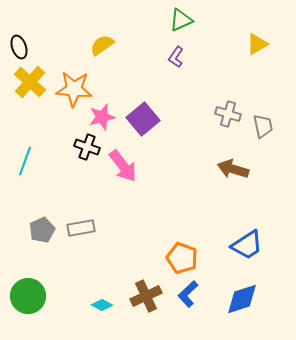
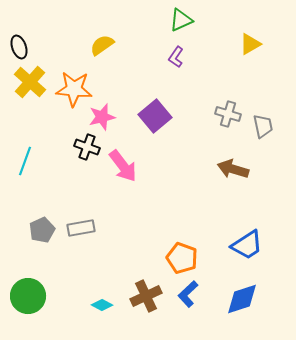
yellow triangle: moved 7 px left
purple square: moved 12 px right, 3 px up
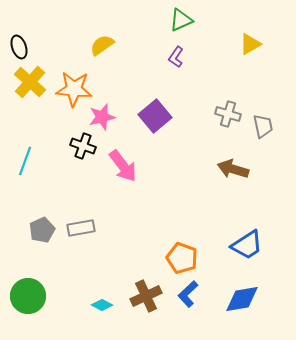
black cross: moved 4 px left, 1 px up
blue diamond: rotated 9 degrees clockwise
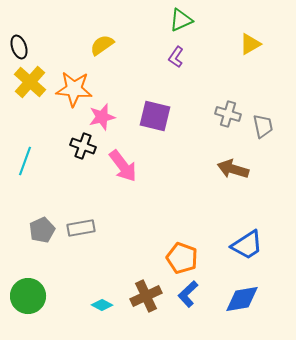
purple square: rotated 36 degrees counterclockwise
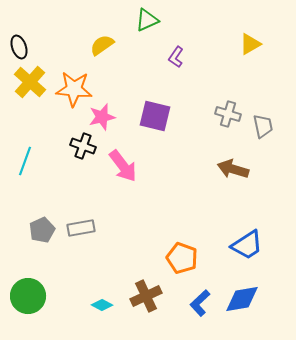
green triangle: moved 34 px left
blue L-shape: moved 12 px right, 9 px down
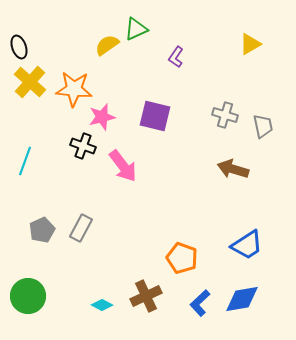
green triangle: moved 11 px left, 9 px down
yellow semicircle: moved 5 px right
gray cross: moved 3 px left, 1 px down
gray rectangle: rotated 52 degrees counterclockwise
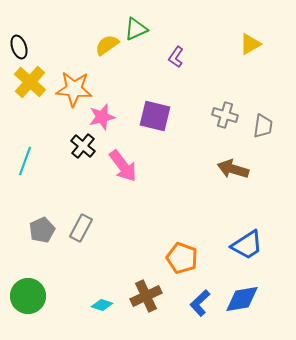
gray trapezoid: rotated 20 degrees clockwise
black cross: rotated 20 degrees clockwise
cyan diamond: rotated 10 degrees counterclockwise
